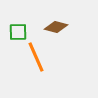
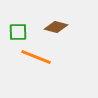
orange line: rotated 44 degrees counterclockwise
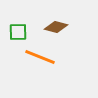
orange line: moved 4 px right
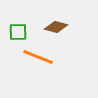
orange line: moved 2 px left
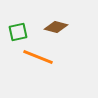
green square: rotated 12 degrees counterclockwise
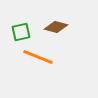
green square: moved 3 px right
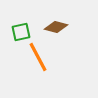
orange line: rotated 40 degrees clockwise
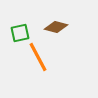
green square: moved 1 px left, 1 px down
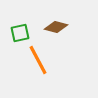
orange line: moved 3 px down
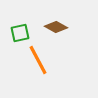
brown diamond: rotated 15 degrees clockwise
